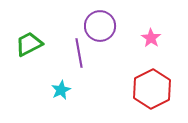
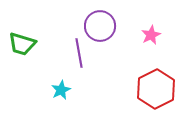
pink star: moved 3 px up; rotated 12 degrees clockwise
green trapezoid: moved 7 px left; rotated 136 degrees counterclockwise
red hexagon: moved 4 px right
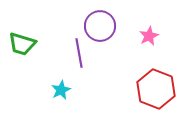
pink star: moved 2 px left, 1 px down
red hexagon: rotated 12 degrees counterclockwise
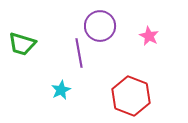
pink star: rotated 18 degrees counterclockwise
red hexagon: moved 25 px left, 7 px down
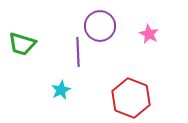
pink star: moved 2 px up
purple line: moved 1 px left, 1 px up; rotated 8 degrees clockwise
red hexagon: moved 2 px down
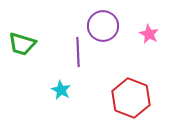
purple circle: moved 3 px right
cyan star: rotated 18 degrees counterclockwise
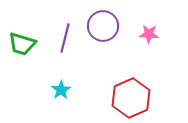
pink star: rotated 24 degrees counterclockwise
purple line: moved 13 px left, 14 px up; rotated 16 degrees clockwise
cyan star: rotated 12 degrees clockwise
red hexagon: rotated 15 degrees clockwise
